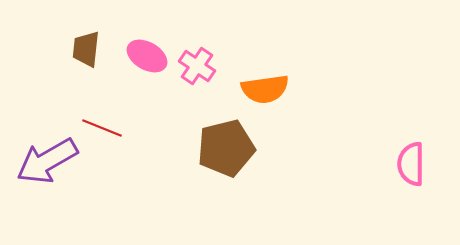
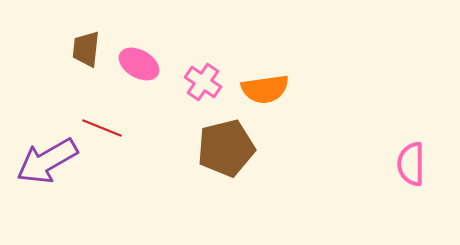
pink ellipse: moved 8 px left, 8 px down
pink cross: moved 6 px right, 16 px down
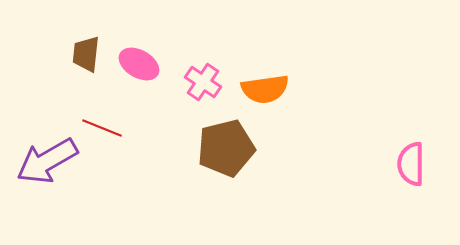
brown trapezoid: moved 5 px down
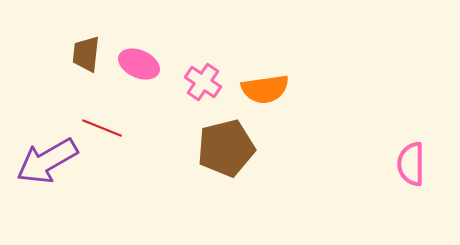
pink ellipse: rotated 6 degrees counterclockwise
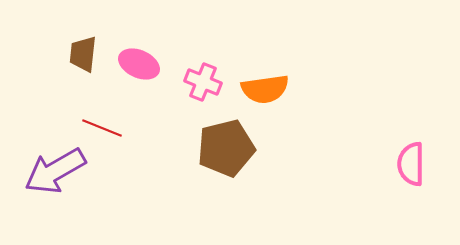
brown trapezoid: moved 3 px left
pink cross: rotated 12 degrees counterclockwise
purple arrow: moved 8 px right, 10 px down
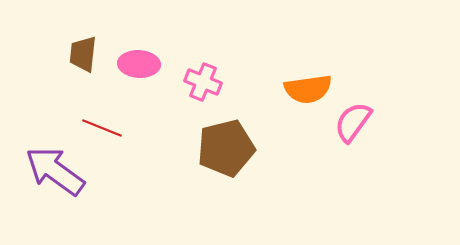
pink ellipse: rotated 21 degrees counterclockwise
orange semicircle: moved 43 px right
pink semicircle: moved 58 px left, 42 px up; rotated 36 degrees clockwise
purple arrow: rotated 66 degrees clockwise
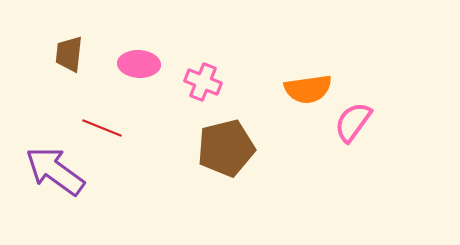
brown trapezoid: moved 14 px left
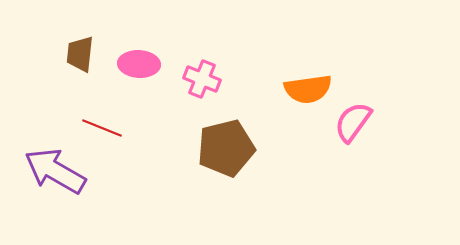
brown trapezoid: moved 11 px right
pink cross: moved 1 px left, 3 px up
purple arrow: rotated 6 degrees counterclockwise
